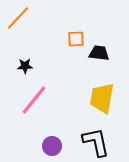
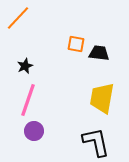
orange square: moved 5 px down; rotated 12 degrees clockwise
black star: rotated 21 degrees counterclockwise
pink line: moved 6 px left; rotated 20 degrees counterclockwise
purple circle: moved 18 px left, 15 px up
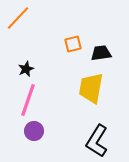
orange square: moved 3 px left; rotated 24 degrees counterclockwise
black trapezoid: moved 2 px right; rotated 15 degrees counterclockwise
black star: moved 1 px right, 3 px down
yellow trapezoid: moved 11 px left, 10 px up
black L-shape: moved 1 px right, 1 px up; rotated 136 degrees counterclockwise
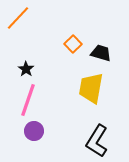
orange square: rotated 30 degrees counterclockwise
black trapezoid: rotated 25 degrees clockwise
black star: rotated 14 degrees counterclockwise
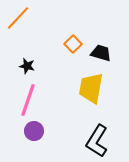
black star: moved 1 px right, 3 px up; rotated 21 degrees counterclockwise
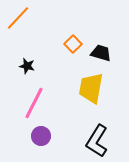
pink line: moved 6 px right, 3 px down; rotated 8 degrees clockwise
purple circle: moved 7 px right, 5 px down
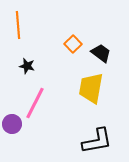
orange line: moved 7 px down; rotated 48 degrees counterclockwise
black trapezoid: rotated 20 degrees clockwise
pink line: moved 1 px right
purple circle: moved 29 px left, 12 px up
black L-shape: rotated 132 degrees counterclockwise
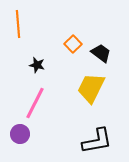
orange line: moved 1 px up
black star: moved 10 px right, 1 px up
yellow trapezoid: rotated 16 degrees clockwise
purple circle: moved 8 px right, 10 px down
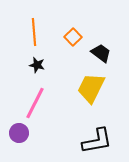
orange line: moved 16 px right, 8 px down
orange square: moved 7 px up
purple circle: moved 1 px left, 1 px up
